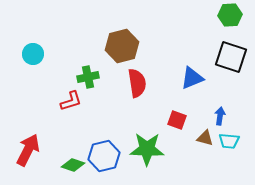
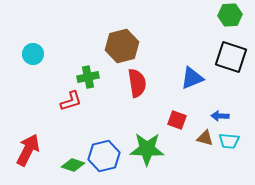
blue arrow: rotated 96 degrees counterclockwise
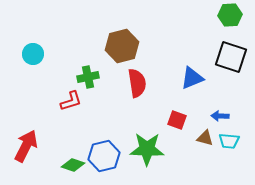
red arrow: moved 2 px left, 4 px up
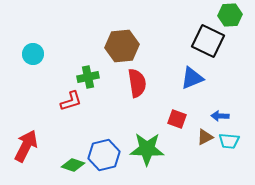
brown hexagon: rotated 8 degrees clockwise
black square: moved 23 px left, 16 px up; rotated 8 degrees clockwise
red square: moved 1 px up
brown triangle: moved 1 px up; rotated 42 degrees counterclockwise
blue hexagon: moved 1 px up
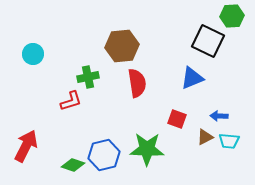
green hexagon: moved 2 px right, 1 px down
blue arrow: moved 1 px left
